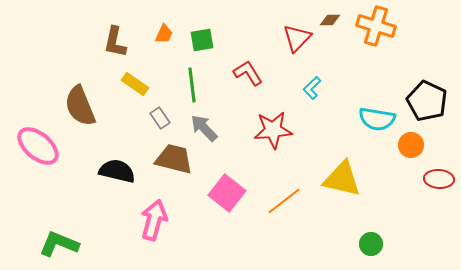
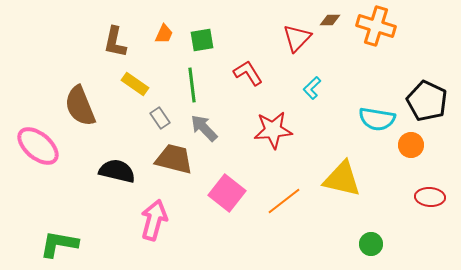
red ellipse: moved 9 px left, 18 px down
green L-shape: rotated 12 degrees counterclockwise
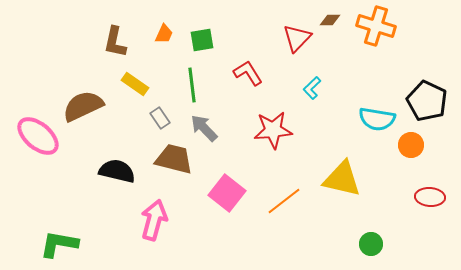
brown semicircle: moved 3 px right; rotated 87 degrees clockwise
pink ellipse: moved 10 px up
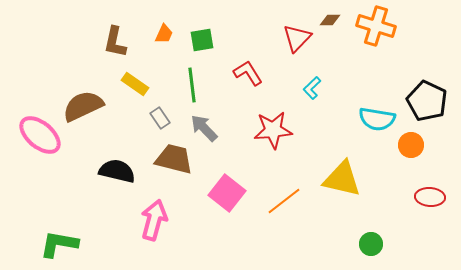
pink ellipse: moved 2 px right, 1 px up
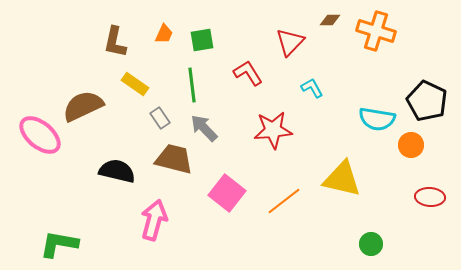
orange cross: moved 5 px down
red triangle: moved 7 px left, 4 px down
cyan L-shape: rotated 105 degrees clockwise
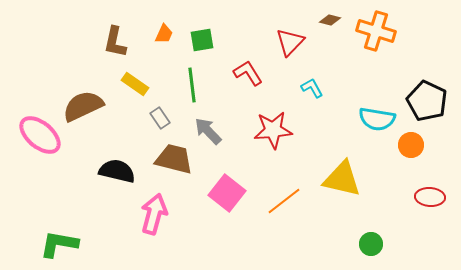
brown diamond: rotated 15 degrees clockwise
gray arrow: moved 4 px right, 3 px down
pink arrow: moved 6 px up
